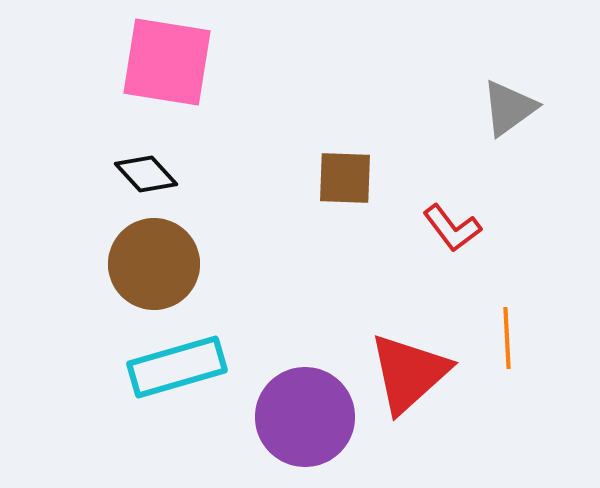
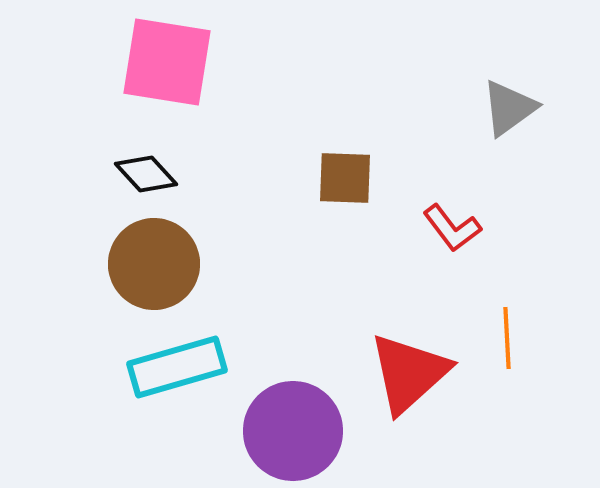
purple circle: moved 12 px left, 14 px down
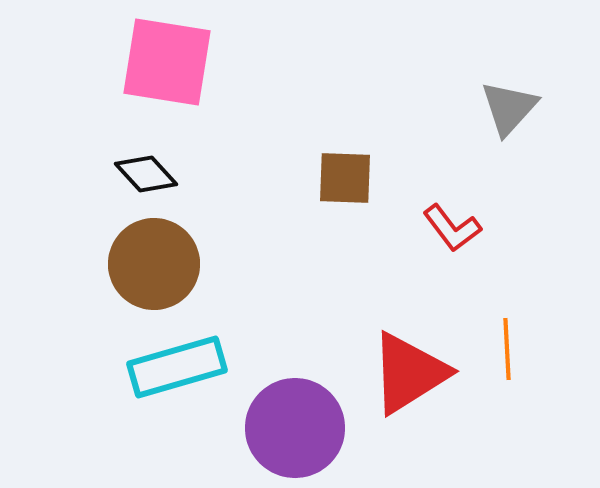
gray triangle: rotated 12 degrees counterclockwise
orange line: moved 11 px down
red triangle: rotated 10 degrees clockwise
purple circle: moved 2 px right, 3 px up
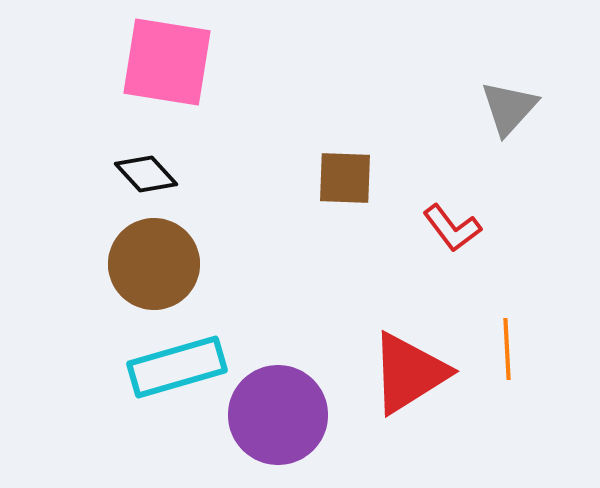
purple circle: moved 17 px left, 13 px up
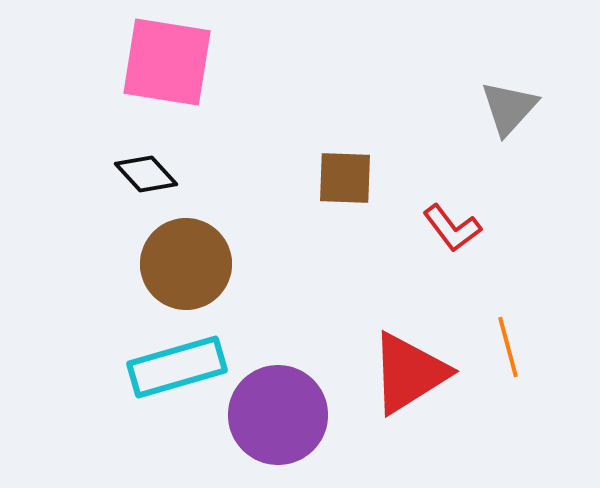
brown circle: moved 32 px right
orange line: moved 1 px right, 2 px up; rotated 12 degrees counterclockwise
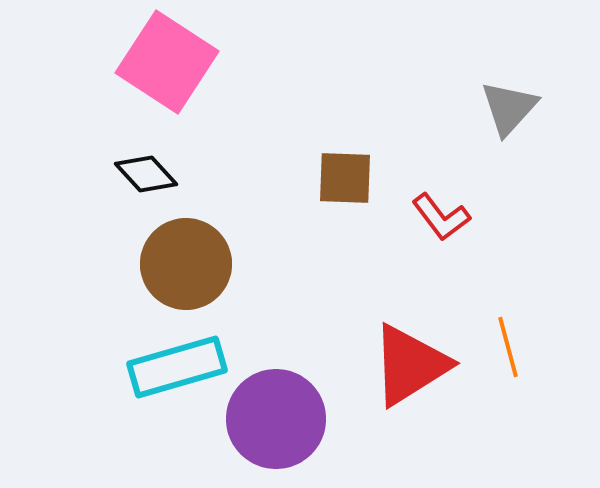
pink square: rotated 24 degrees clockwise
red L-shape: moved 11 px left, 11 px up
red triangle: moved 1 px right, 8 px up
purple circle: moved 2 px left, 4 px down
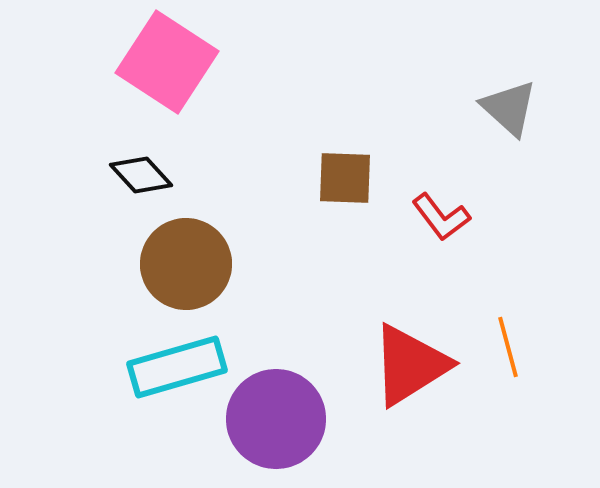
gray triangle: rotated 30 degrees counterclockwise
black diamond: moved 5 px left, 1 px down
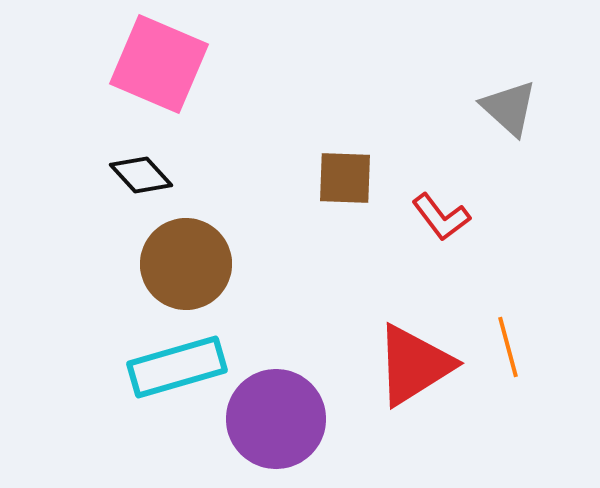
pink square: moved 8 px left, 2 px down; rotated 10 degrees counterclockwise
red triangle: moved 4 px right
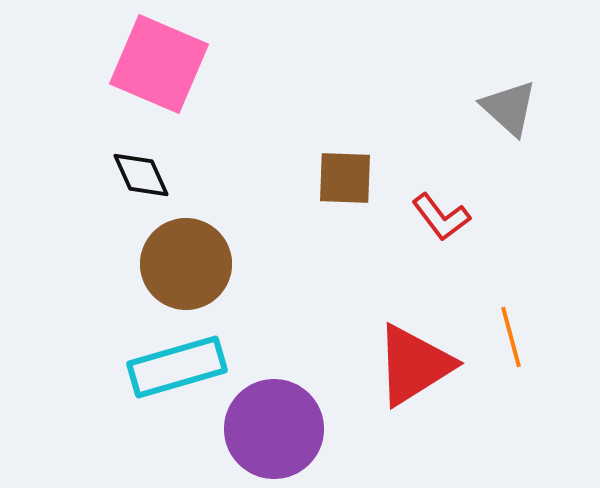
black diamond: rotated 18 degrees clockwise
orange line: moved 3 px right, 10 px up
purple circle: moved 2 px left, 10 px down
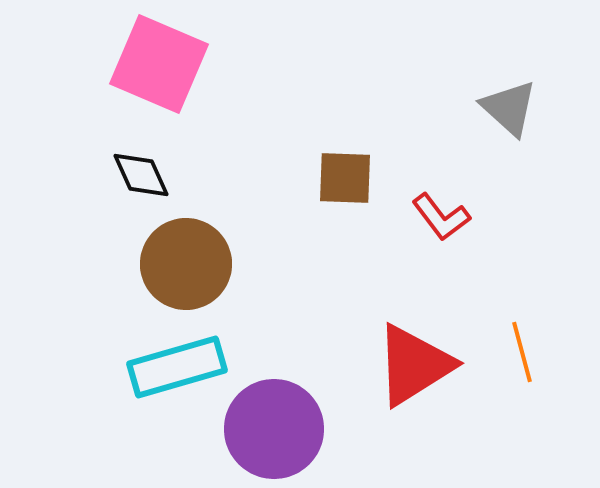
orange line: moved 11 px right, 15 px down
